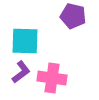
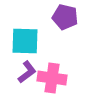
purple pentagon: moved 8 px left, 1 px down
purple L-shape: moved 6 px right
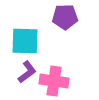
purple pentagon: rotated 15 degrees counterclockwise
pink cross: moved 2 px right, 3 px down
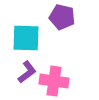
purple pentagon: moved 3 px left; rotated 15 degrees clockwise
cyan square: moved 1 px right, 3 px up
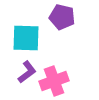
pink cross: rotated 28 degrees counterclockwise
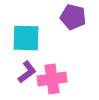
purple pentagon: moved 11 px right
pink cross: moved 2 px left, 2 px up; rotated 12 degrees clockwise
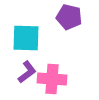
purple pentagon: moved 4 px left
pink cross: rotated 12 degrees clockwise
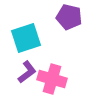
cyan square: rotated 20 degrees counterclockwise
pink cross: rotated 12 degrees clockwise
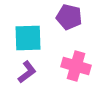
cyan square: moved 2 px right; rotated 16 degrees clockwise
pink cross: moved 24 px right, 13 px up
